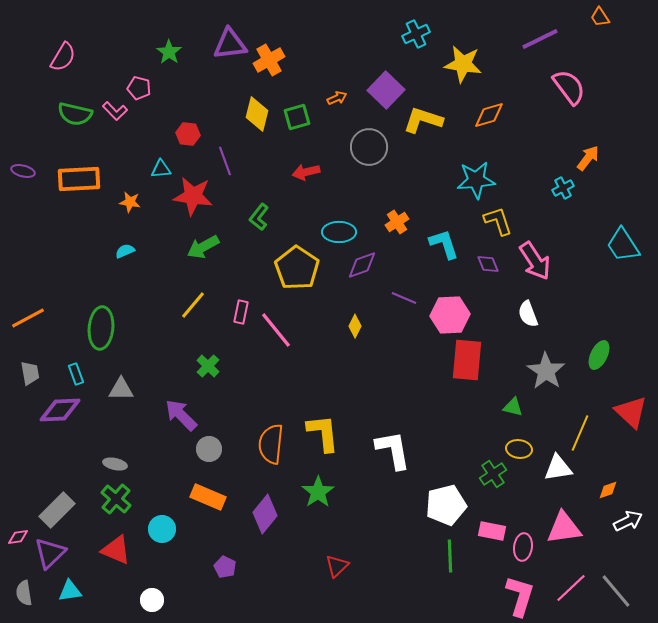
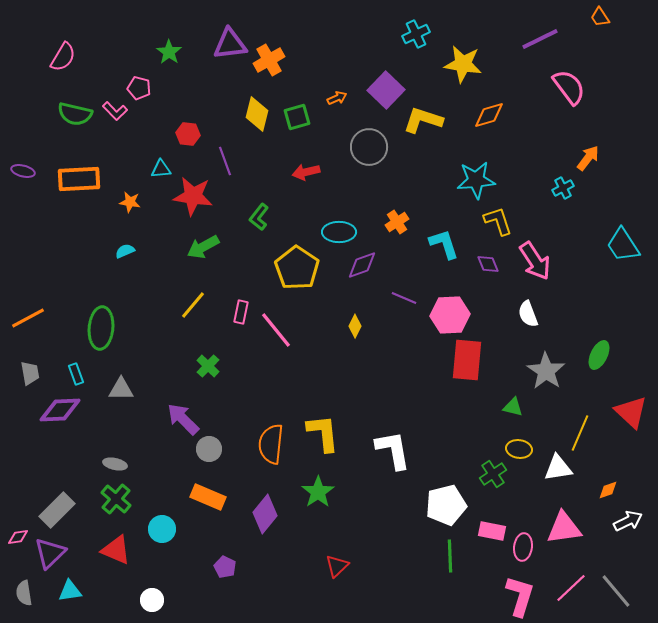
purple arrow at (181, 415): moved 2 px right, 4 px down
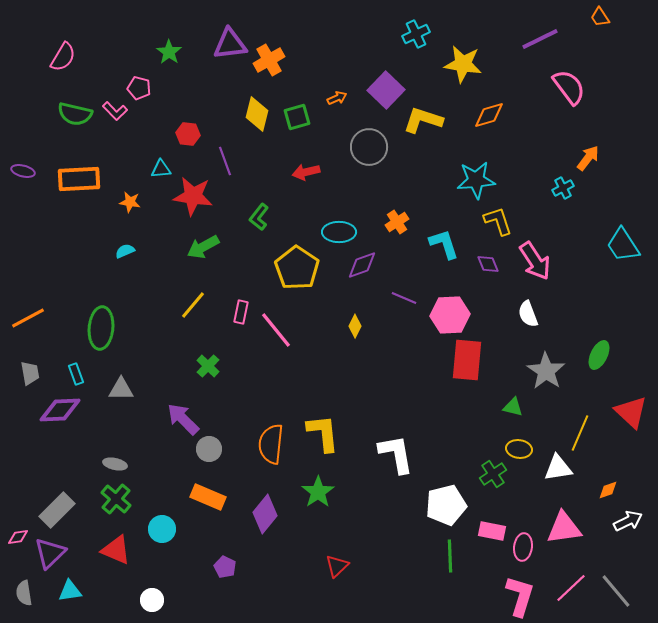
white L-shape at (393, 450): moved 3 px right, 4 px down
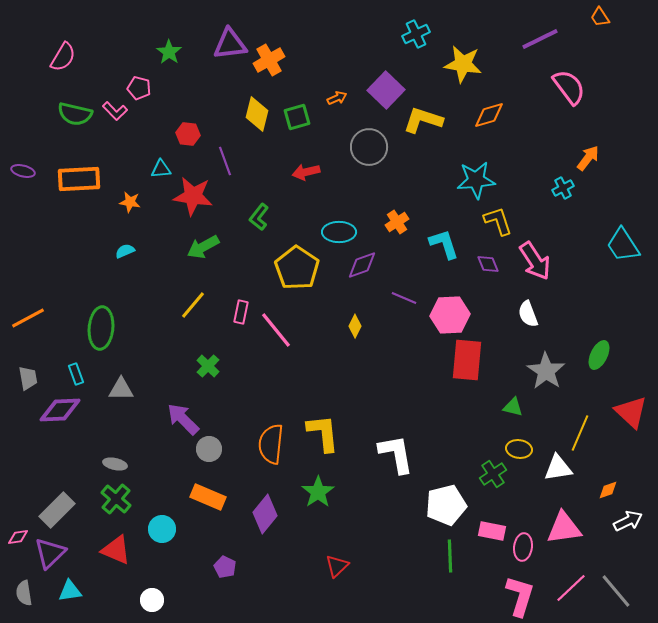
gray trapezoid at (30, 373): moved 2 px left, 5 px down
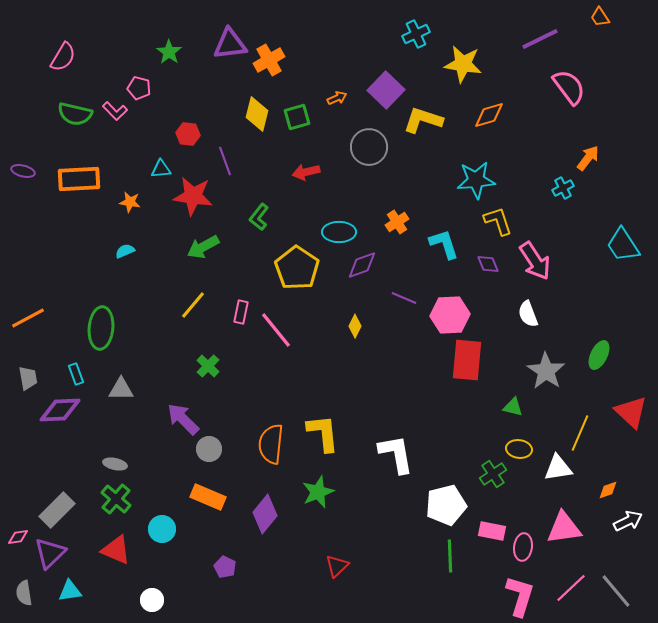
green star at (318, 492): rotated 12 degrees clockwise
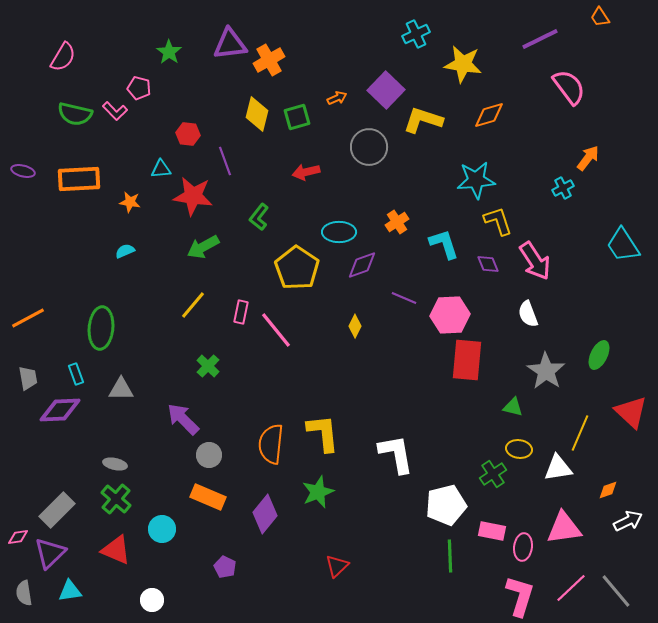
gray circle at (209, 449): moved 6 px down
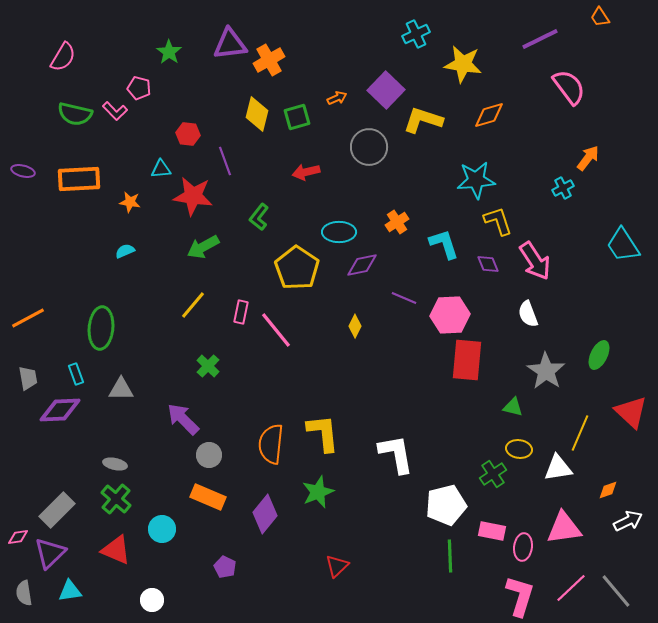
purple diamond at (362, 265): rotated 8 degrees clockwise
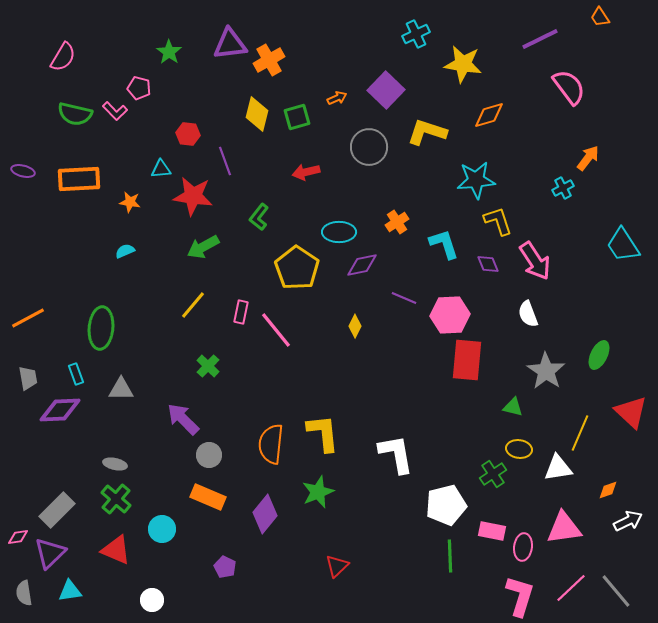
yellow L-shape at (423, 120): moved 4 px right, 12 px down
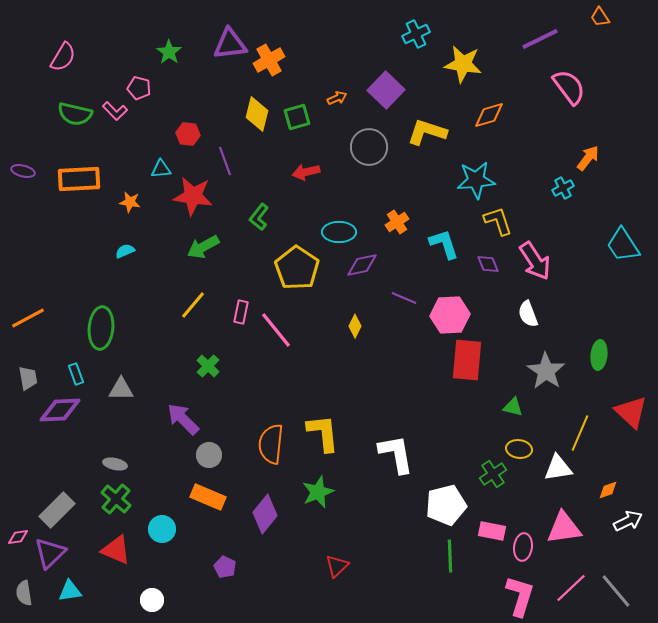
green ellipse at (599, 355): rotated 20 degrees counterclockwise
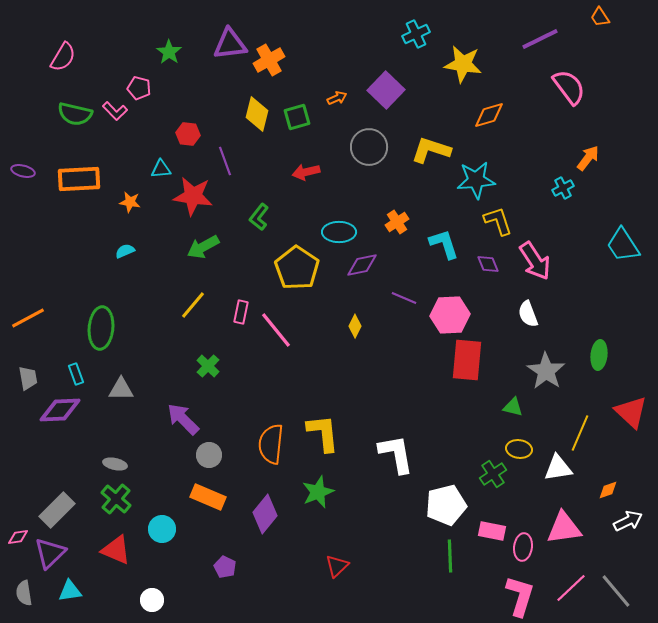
yellow L-shape at (427, 132): moved 4 px right, 18 px down
